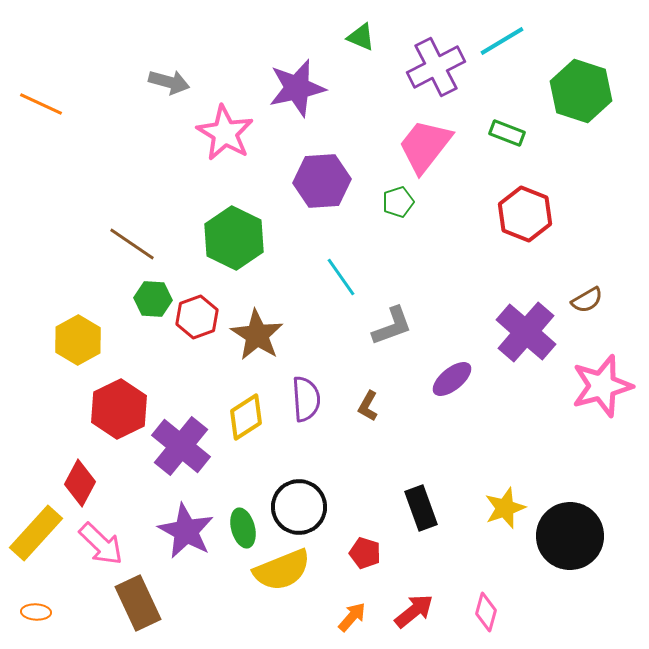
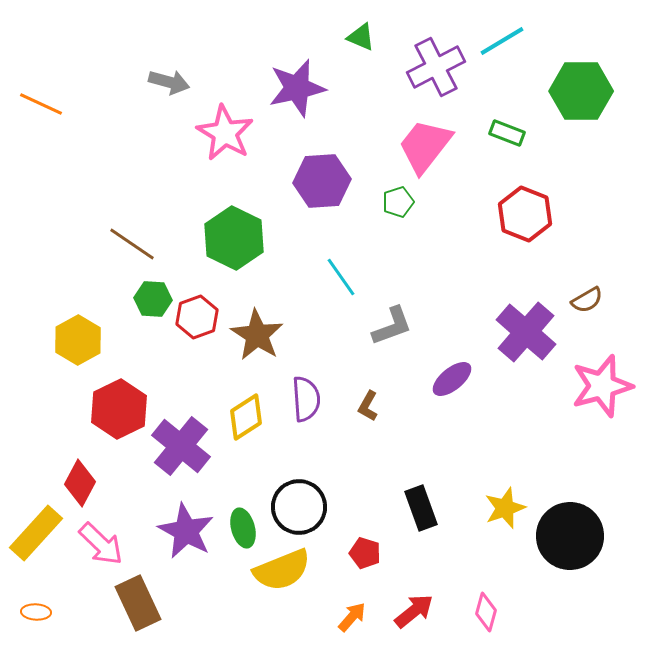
green hexagon at (581, 91): rotated 18 degrees counterclockwise
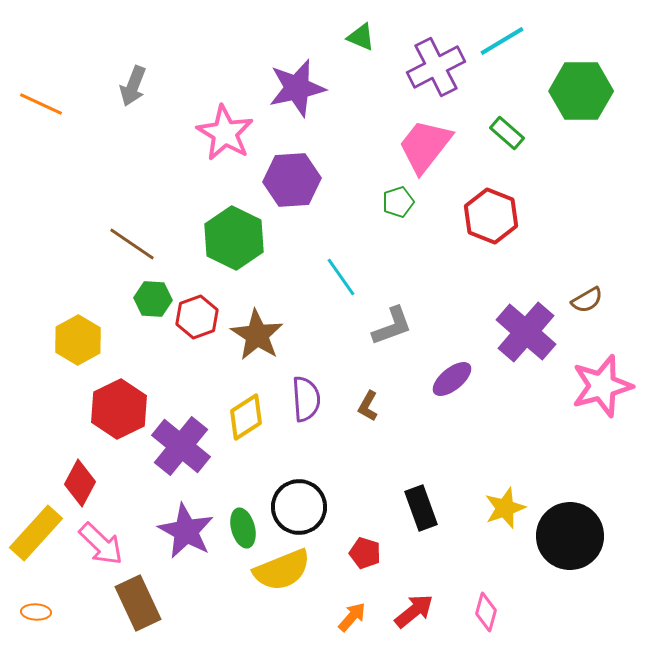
gray arrow at (169, 82): moved 36 px left, 4 px down; rotated 96 degrees clockwise
green rectangle at (507, 133): rotated 20 degrees clockwise
purple hexagon at (322, 181): moved 30 px left, 1 px up
red hexagon at (525, 214): moved 34 px left, 2 px down
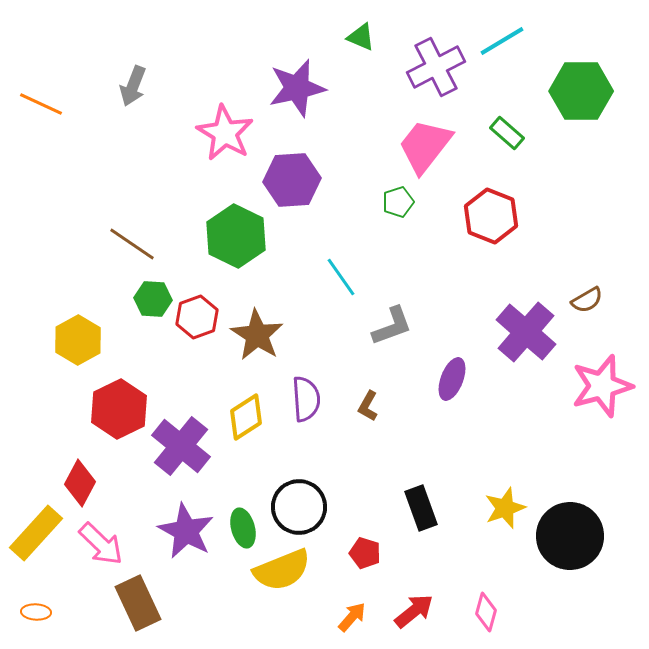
green hexagon at (234, 238): moved 2 px right, 2 px up
purple ellipse at (452, 379): rotated 30 degrees counterclockwise
